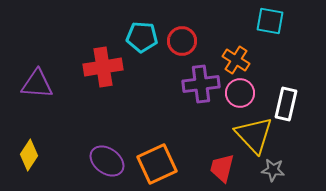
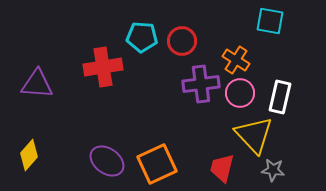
white rectangle: moved 6 px left, 7 px up
yellow diamond: rotated 8 degrees clockwise
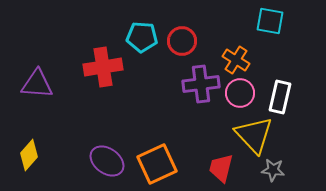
red trapezoid: moved 1 px left
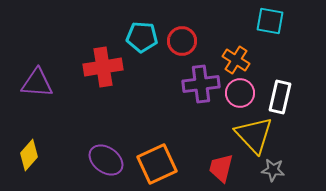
purple triangle: moved 1 px up
purple ellipse: moved 1 px left, 1 px up
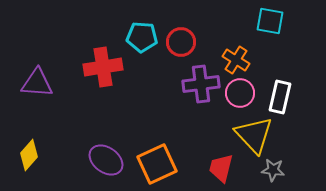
red circle: moved 1 px left, 1 px down
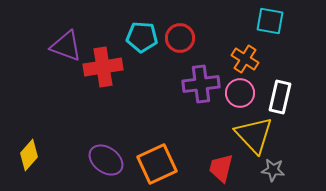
red circle: moved 1 px left, 4 px up
orange cross: moved 9 px right, 1 px up
purple triangle: moved 29 px right, 37 px up; rotated 16 degrees clockwise
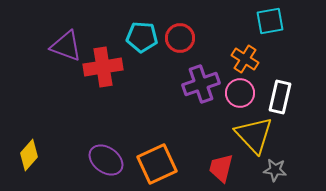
cyan square: rotated 20 degrees counterclockwise
purple cross: rotated 12 degrees counterclockwise
gray star: moved 2 px right
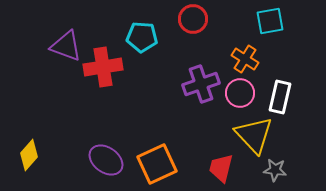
red circle: moved 13 px right, 19 px up
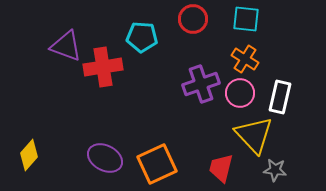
cyan square: moved 24 px left, 2 px up; rotated 16 degrees clockwise
purple ellipse: moved 1 px left, 2 px up; rotated 8 degrees counterclockwise
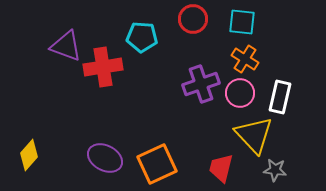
cyan square: moved 4 px left, 3 px down
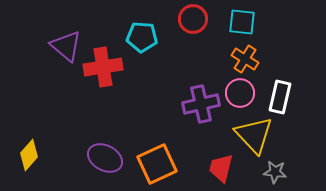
purple triangle: rotated 20 degrees clockwise
purple cross: moved 20 px down; rotated 6 degrees clockwise
gray star: moved 2 px down
